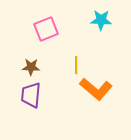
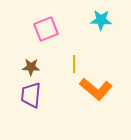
yellow line: moved 2 px left, 1 px up
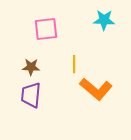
cyan star: moved 3 px right
pink square: rotated 15 degrees clockwise
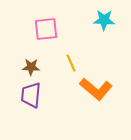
yellow line: moved 3 px left, 1 px up; rotated 24 degrees counterclockwise
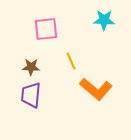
yellow line: moved 2 px up
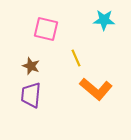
pink square: rotated 20 degrees clockwise
yellow line: moved 5 px right, 3 px up
brown star: moved 1 px up; rotated 18 degrees clockwise
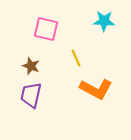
cyan star: moved 1 px down
orange L-shape: rotated 12 degrees counterclockwise
purple trapezoid: rotated 8 degrees clockwise
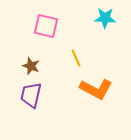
cyan star: moved 1 px right, 3 px up
pink square: moved 3 px up
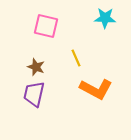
brown star: moved 5 px right, 1 px down
purple trapezoid: moved 3 px right, 1 px up
